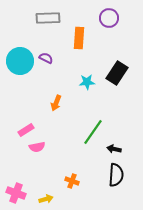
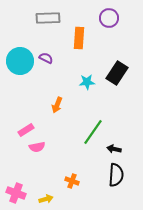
orange arrow: moved 1 px right, 2 px down
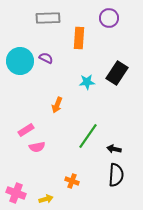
green line: moved 5 px left, 4 px down
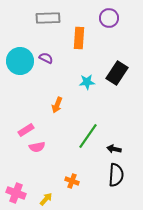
yellow arrow: rotated 32 degrees counterclockwise
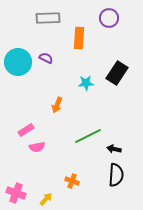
cyan circle: moved 2 px left, 1 px down
cyan star: moved 1 px left, 1 px down
green line: rotated 28 degrees clockwise
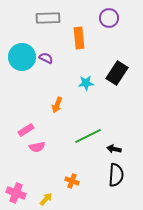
orange rectangle: rotated 10 degrees counterclockwise
cyan circle: moved 4 px right, 5 px up
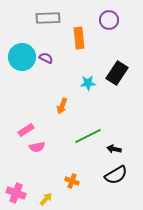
purple circle: moved 2 px down
cyan star: moved 2 px right
orange arrow: moved 5 px right, 1 px down
black semicircle: rotated 55 degrees clockwise
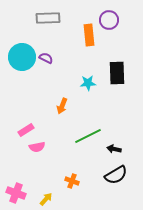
orange rectangle: moved 10 px right, 3 px up
black rectangle: rotated 35 degrees counterclockwise
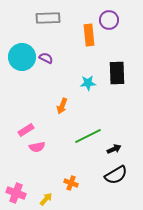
black arrow: rotated 144 degrees clockwise
orange cross: moved 1 px left, 2 px down
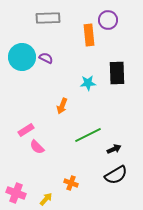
purple circle: moved 1 px left
green line: moved 1 px up
pink semicircle: rotated 56 degrees clockwise
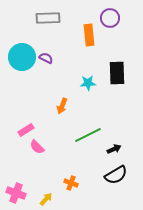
purple circle: moved 2 px right, 2 px up
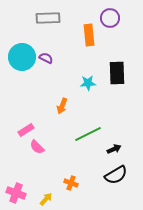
green line: moved 1 px up
